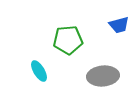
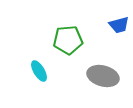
gray ellipse: rotated 20 degrees clockwise
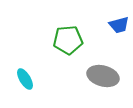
cyan ellipse: moved 14 px left, 8 px down
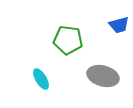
green pentagon: rotated 12 degrees clockwise
cyan ellipse: moved 16 px right
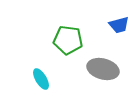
gray ellipse: moved 7 px up
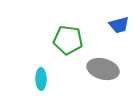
cyan ellipse: rotated 30 degrees clockwise
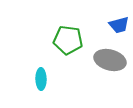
gray ellipse: moved 7 px right, 9 px up
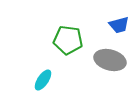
cyan ellipse: moved 2 px right, 1 px down; rotated 35 degrees clockwise
